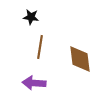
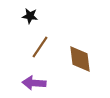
black star: moved 1 px left, 1 px up
brown line: rotated 25 degrees clockwise
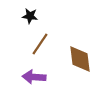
brown line: moved 3 px up
purple arrow: moved 6 px up
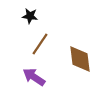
purple arrow: rotated 30 degrees clockwise
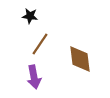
purple arrow: rotated 135 degrees counterclockwise
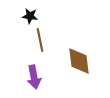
brown line: moved 4 px up; rotated 45 degrees counterclockwise
brown diamond: moved 1 px left, 2 px down
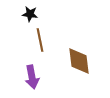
black star: moved 2 px up
purple arrow: moved 2 px left
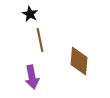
black star: rotated 21 degrees clockwise
brown diamond: rotated 12 degrees clockwise
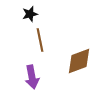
black star: rotated 28 degrees clockwise
brown diamond: rotated 64 degrees clockwise
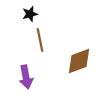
purple arrow: moved 6 px left
